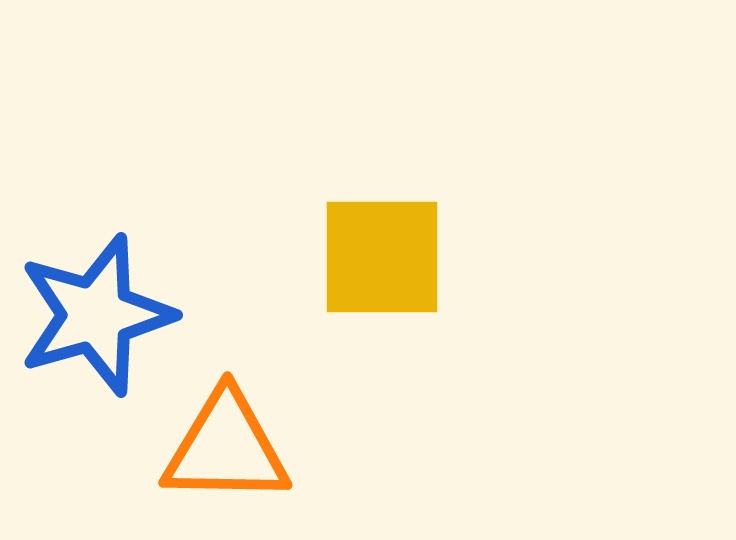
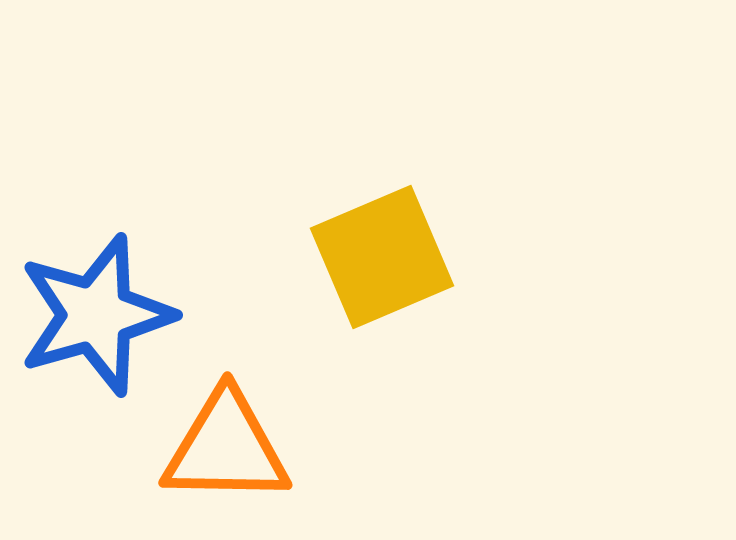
yellow square: rotated 23 degrees counterclockwise
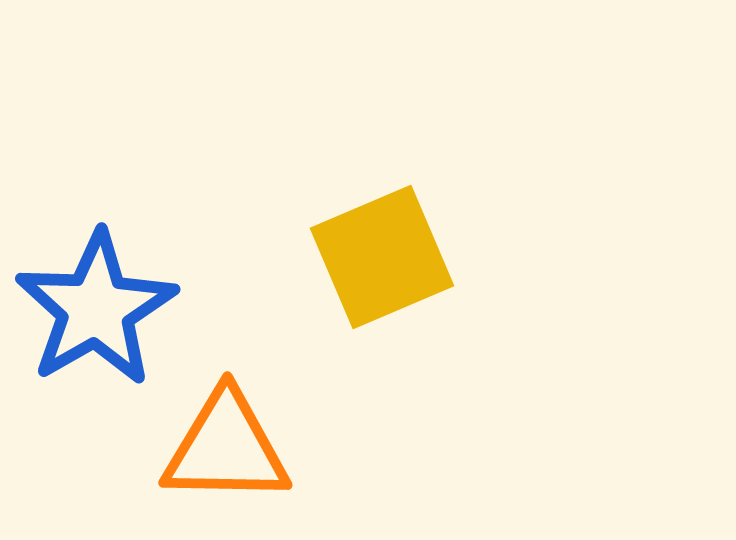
blue star: moved 6 px up; rotated 14 degrees counterclockwise
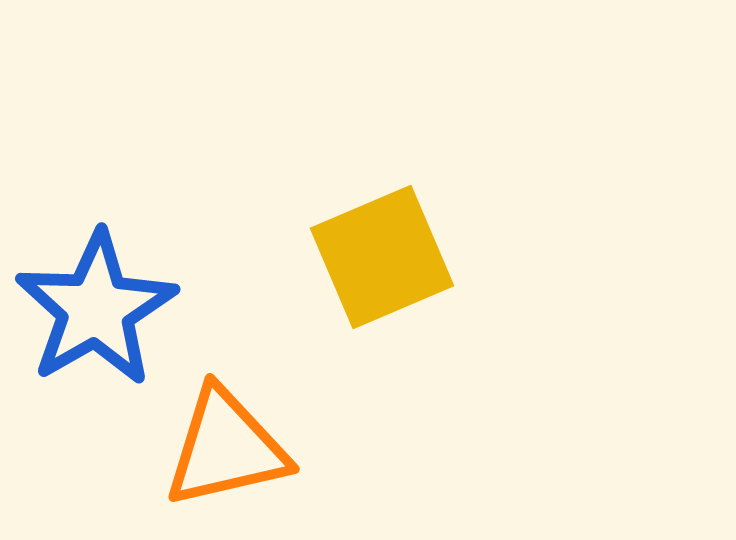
orange triangle: rotated 14 degrees counterclockwise
